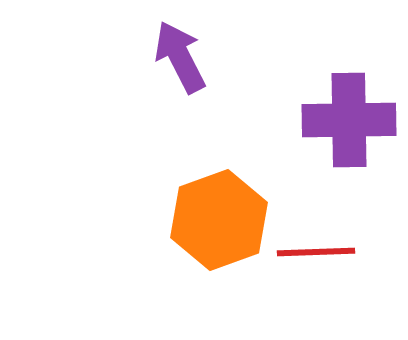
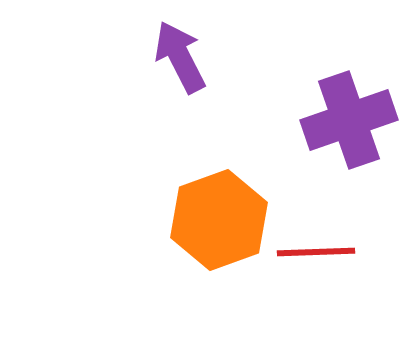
purple cross: rotated 18 degrees counterclockwise
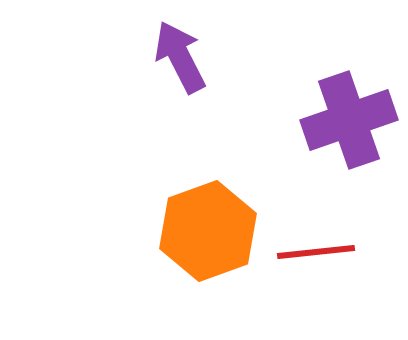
orange hexagon: moved 11 px left, 11 px down
red line: rotated 4 degrees counterclockwise
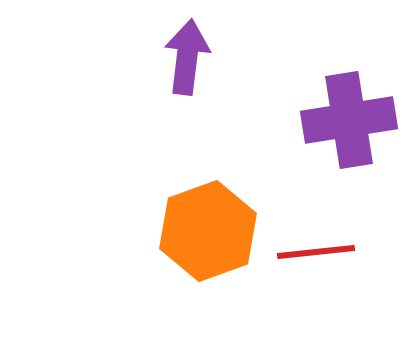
purple arrow: moved 7 px right; rotated 34 degrees clockwise
purple cross: rotated 10 degrees clockwise
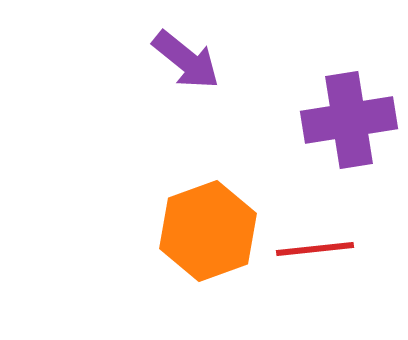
purple arrow: moved 1 px left, 3 px down; rotated 122 degrees clockwise
red line: moved 1 px left, 3 px up
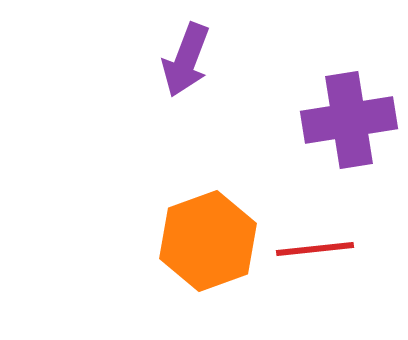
purple arrow: rotated 72 degrees clockwise
orange hexagon: moved 10 px down
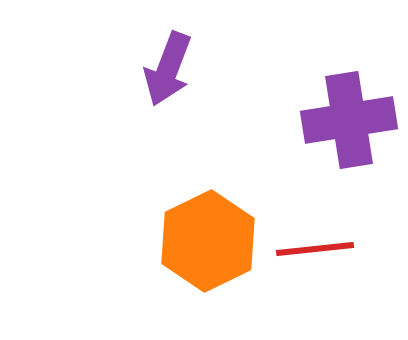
purple arrow: moved 18 px left, 9 px down
orange hexagon: rotated 6 degrees counterclockwise
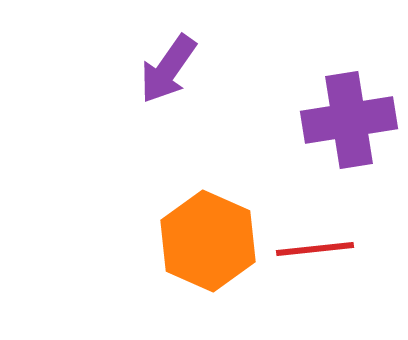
purple arrow: rotated 14 degrees clockwise
orange hexagon: rotated 10 degrees counterclockwise
